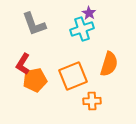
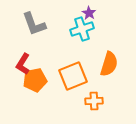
orange cross: moved 2 px right
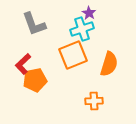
red L-shape: rotated 15 degrees clockwise
orange square: moved 21 px up
